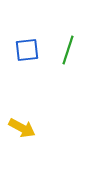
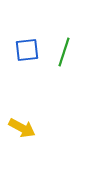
green line: moved 4 px left, 2 px down
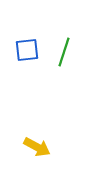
yellow arrow: moved 15 px right, 19 px down
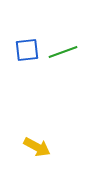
green line: moved 1 px left; rotated 52 degrees clockwise
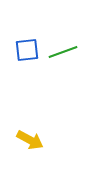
yellow arrow: moved 7 px left, 7 px up
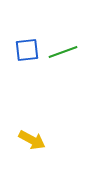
yellow arrow: moved 2 px right
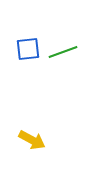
blue square: moved 1 px right, 1 px up
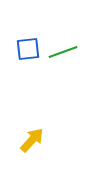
yellow arrow: rotated 76 degrees counterclockwise
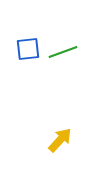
yellow arrow: moved 28 px right
